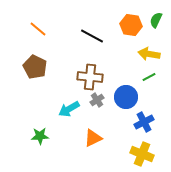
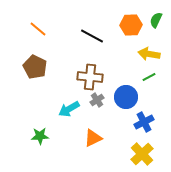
orange hexagon: rotated 10 degrees counterclockwise
yellow cross: rotated 25 degrees clockwise
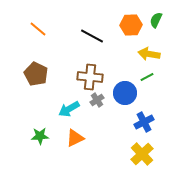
brown pentagon: moved 1 px right, 7 px down
green line: moved 2 px left
blue circle: moved 1 px left, 4 px up
orange triangle: moved 18 px left
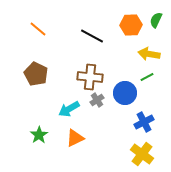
green star: moved 1 px left, 1 px up; rotated 30 degrees counterclockwise
yellow cross: rotated 10 degrees counterclockwise
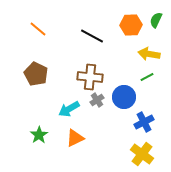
blue circle: moved 1 px left, 4 px down
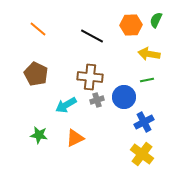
green line: moved 3 px down; rotated 16 degrees clockwise
gray cross: rotated 16 degrees clockwise
cyan arrow: moved 3 px left, 4 px up
green star: rotated 30 degrees counterclockwise
